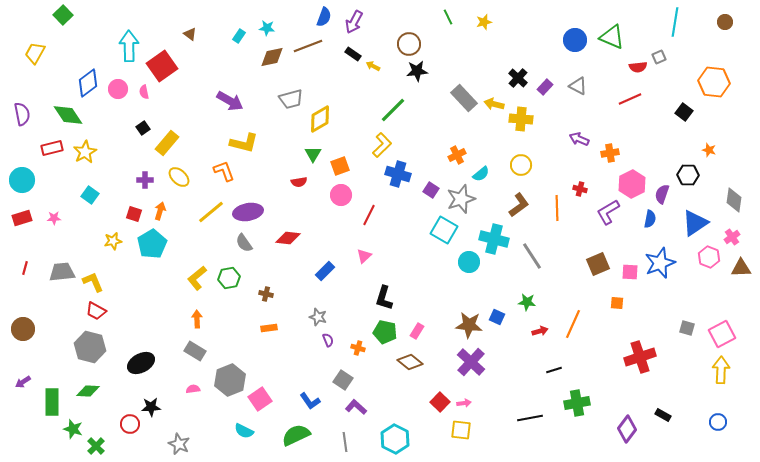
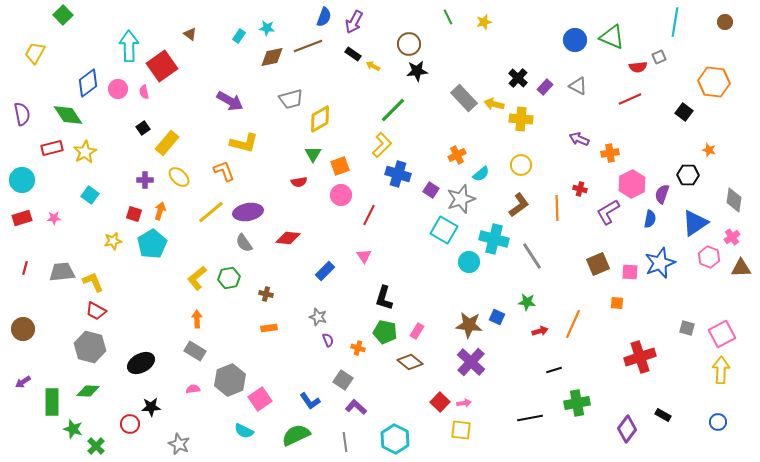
pink triangle at (364, 256): rotated 21 degrees counterclockwise
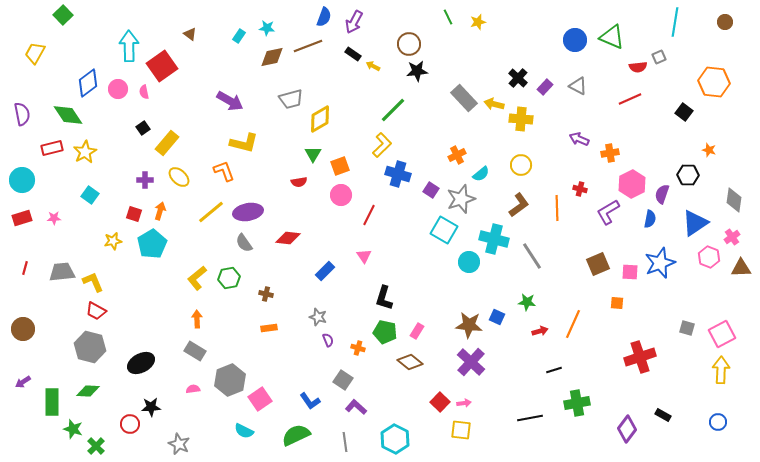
yellow star at (484, 22): moved 6 px left
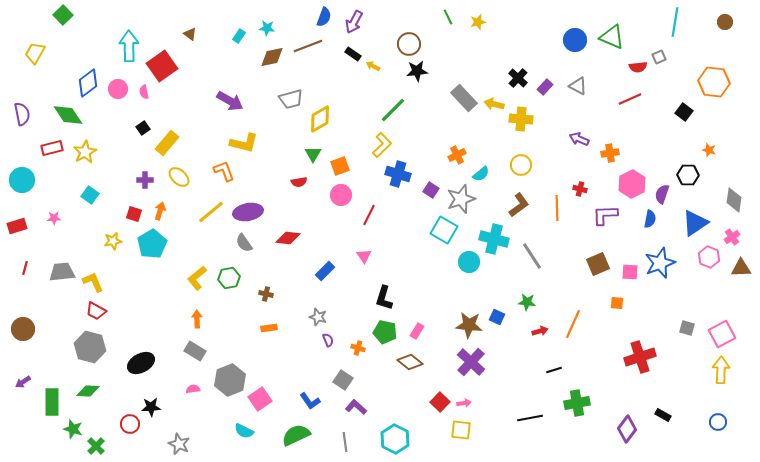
purple L-shape at (608, 212): moved 3 px left, 3 px down; rotated 28 degrees clockwise
red rectangle at (22, 218): moved 5 px left, 8 px down
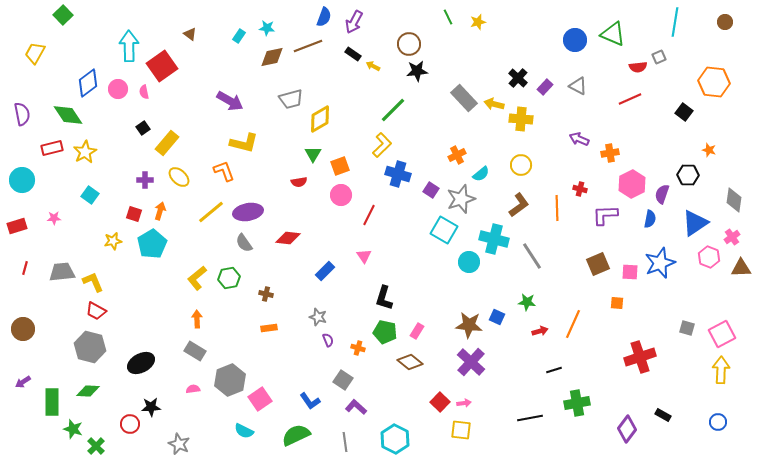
green triangle at (612, 37): moved 1 px right, 3 px up
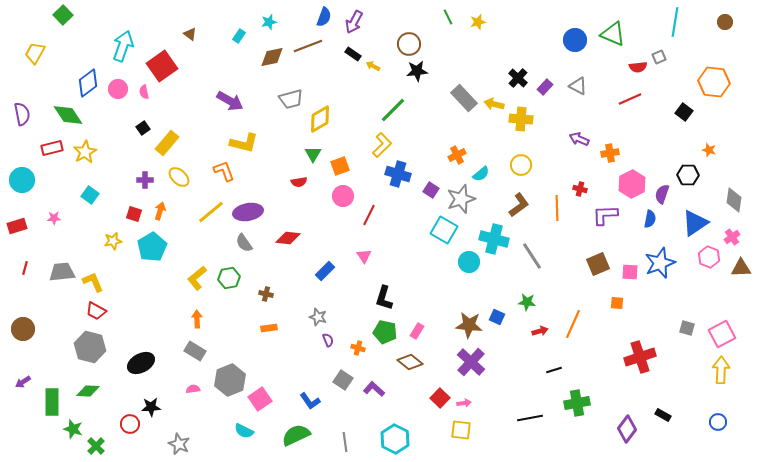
cyan star at (267, 28): moved 2 px right, 6 px up; rotated 21 degrees counterclockwise
cyan arrow at (129, 46): moved 6 px left; rotated 20 degrees clockwise
pink circle at (341, 195): moved 2 px right, 1 px down
cyan pentagon at (152, 244): moved 3 px down
red square at (440, 402): moved 4 px up
purple L-shape at (356, 407): moved 18 px right, 18 px up
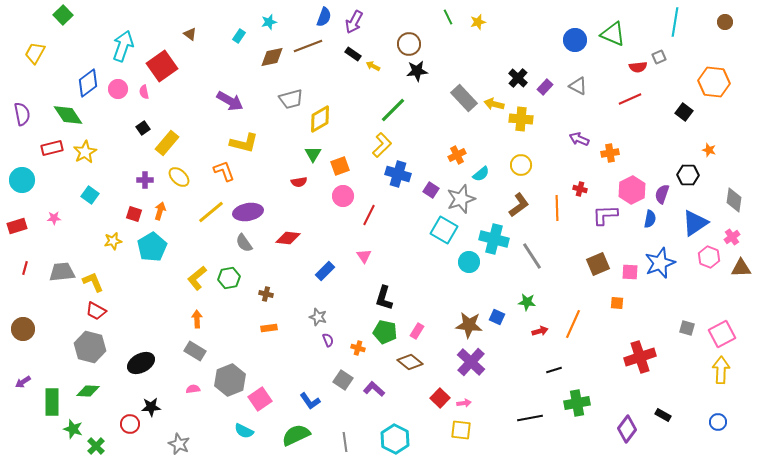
pink hexagon at (632, 184): moved 6 px down
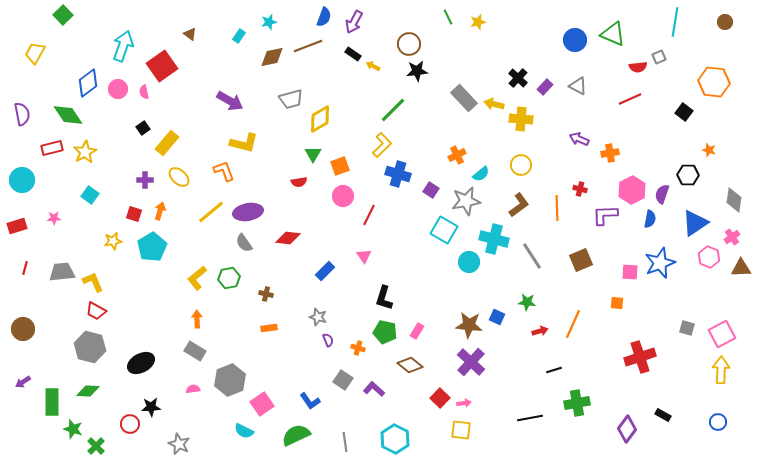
gray star at (461, 199): moved 5 px right, 2 px down; rotated 8 degrees clockwise
brown square at (598, 264): moved 17 px left, 4 px up
brown diamond at (410, 362): moved 3 px down
pink square at (260, 399): moved 2 px right, 5 px down
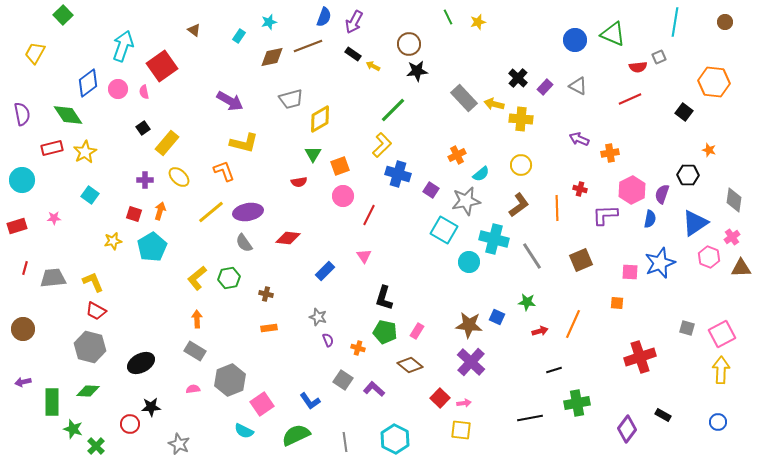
brown triangle at (190, 34): moved 4 px right, 4 px up
gray trapezoid at (62, 272): moved 9 px left, 6 px down
purple arrow at (23, 382): rotated 21 degrees clockwise
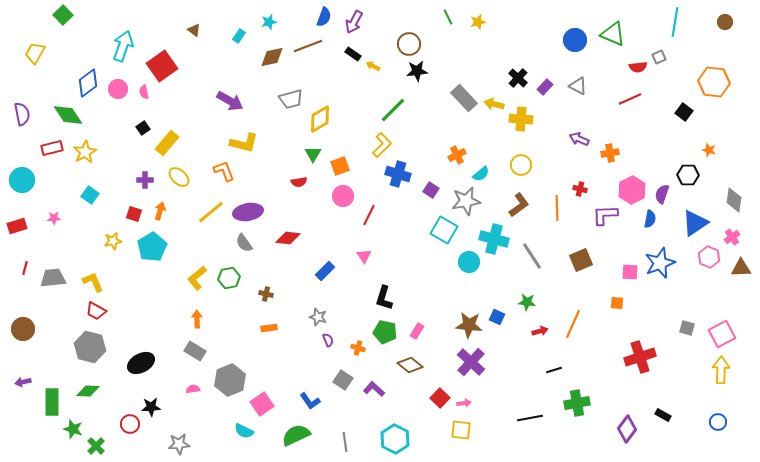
gray star at (179, 444): rotated 30 degrees counterclockwise
